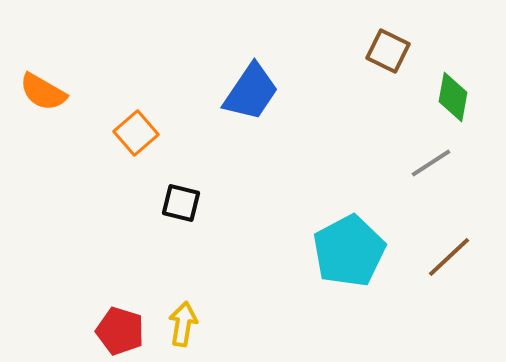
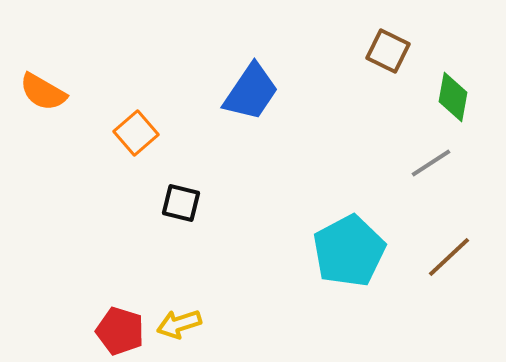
yellow arrow: moved 4 px left; rotated 117 degrees counterclockwise
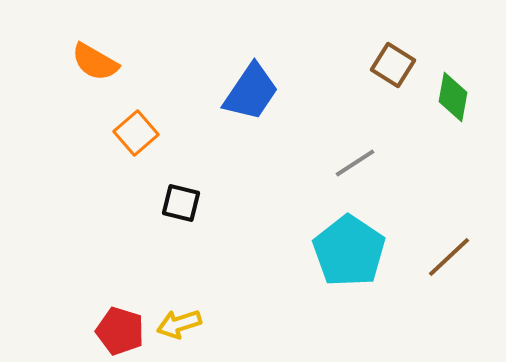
brown square: moved 5 px right, 14 px down; rotated 6 degrees clockwise
orange semicircle: moved 52 px right, 30 px up
gray line: moved 76 px left
cyan pentagon: rotated 10 degrees counterclockwise
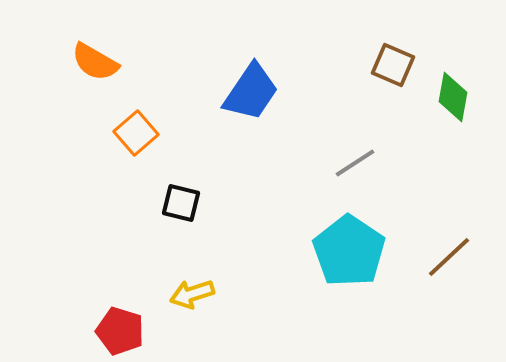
brown square: rotated 9 degrees counterclockwise
yellow arrow: moved 13 px right, 30 px up
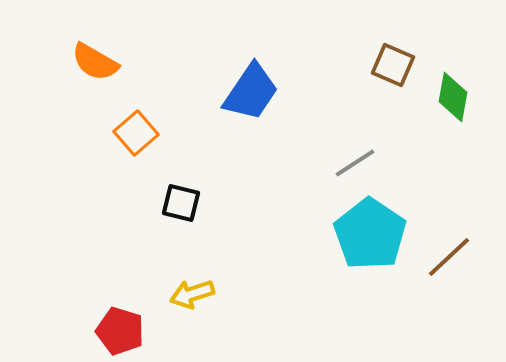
cyan pentagon: moved 21 px right, 17 px up
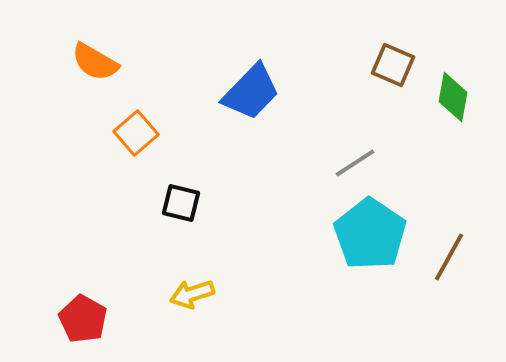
blue trapezoid: rotated 10 degrees clockwise
brown line: rotated 18 degrees counterclockwise
red pentagon: moved 37 px left, 12 px up; rotated 12 degrees clockwise
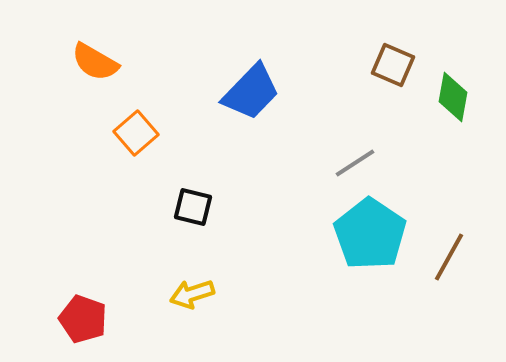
black square: moved 12 px right, 4 px down
red pentagon: rotated 9 degrees counterclockwise
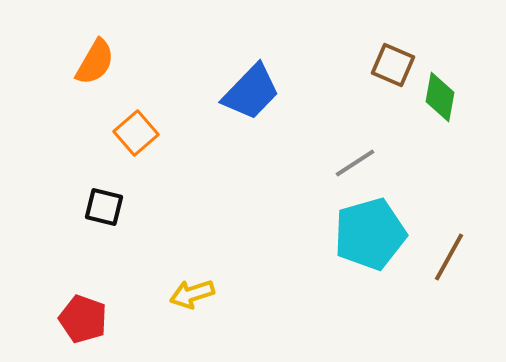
orange semicircle: rotated 90 degrees counterclockwise
green diamond: moved 13 px left
black square: moved 89 px left
cyan pentagon: rotated 22 degrees clockwise
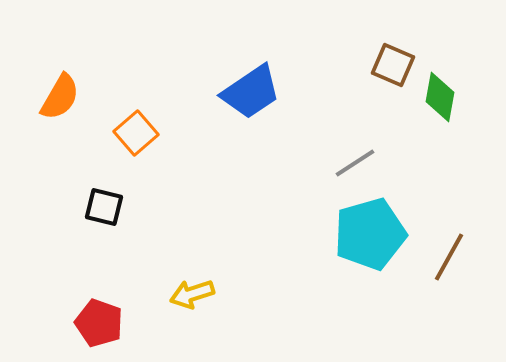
orange semicircle: moved 35 px left, 35 px down
blue trapezoid: rotated 12 degrees clockwise
red pentagon: moved 16 px right, 4 px down
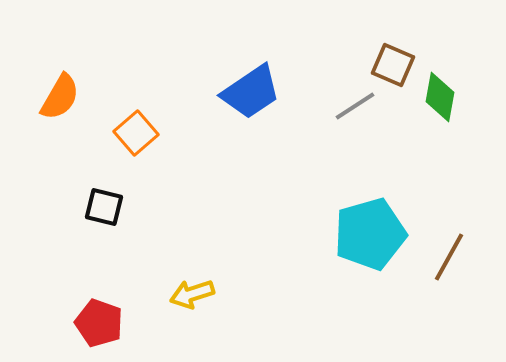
gray line: moved 57 px up
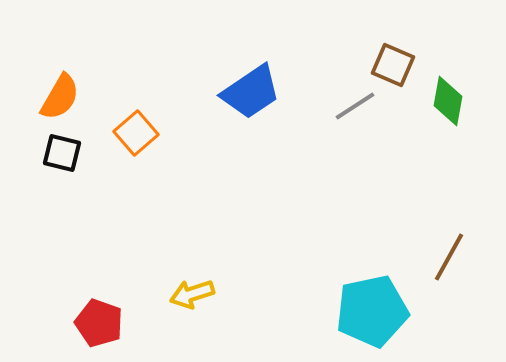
green diamond: moved 8 px right, 4 px down
black square: moved 42 px left, 54 px up
cyan pentagon: moved 2 px right, 77 px down; rotated 4 degrees clockwise
